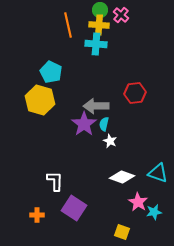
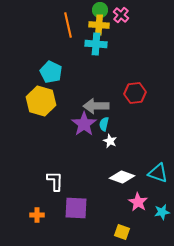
yellow hexagon: moved 1 px right, 1 px down
purple square: moved 2 px right; rotated 30 degrees counterclockwise
cyan star: moved 8 px right
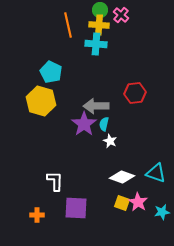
cyan triangle: moved 2 px left
yellow square: moved 29 px up
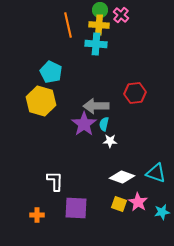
white star: rotated 24 degrees counterclockwise
yellow square: moved 3 px left, 1 px down
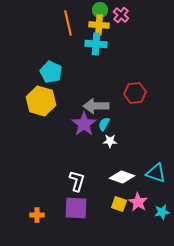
orange line: moved 2 px up
cyan semicircle: rotated 16 degrees clockwise
white L-shape: moved 22 px right; rotated 15 degrees clockwise
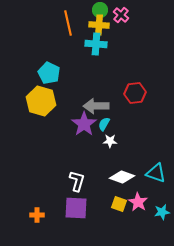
cyan pentagon: moved 2 px left, 1 px down
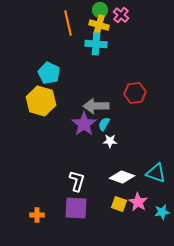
yellow cross: rotated 12 degrees clockwise
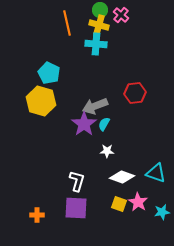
orange line: moved 1 px left
gray arrow: moved 1 px left; rotated 20 degrees counterclockwise
white star: moved 3 px left, 10 px down
